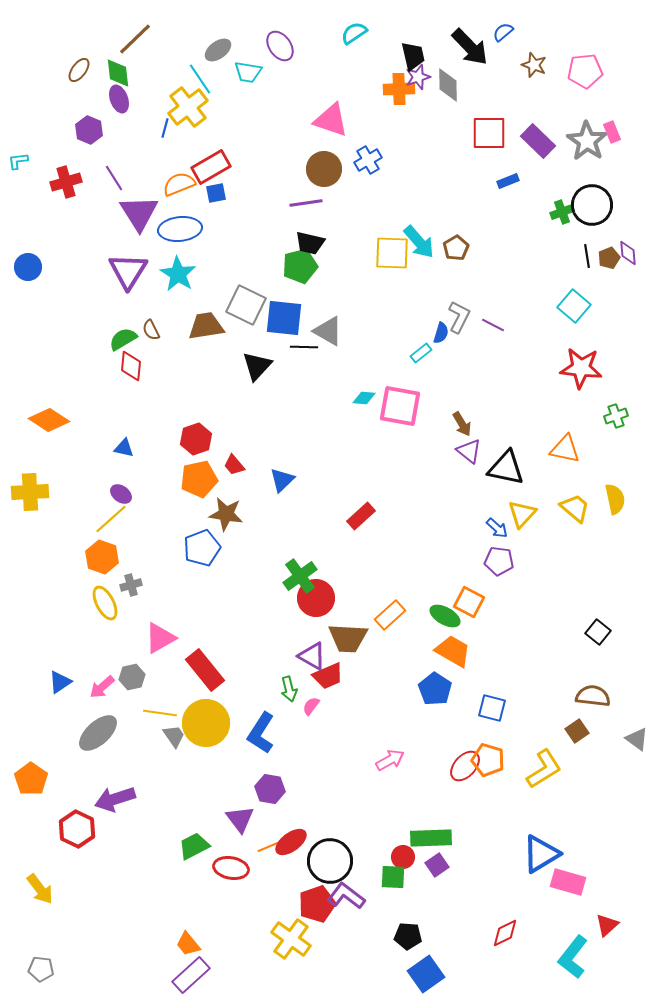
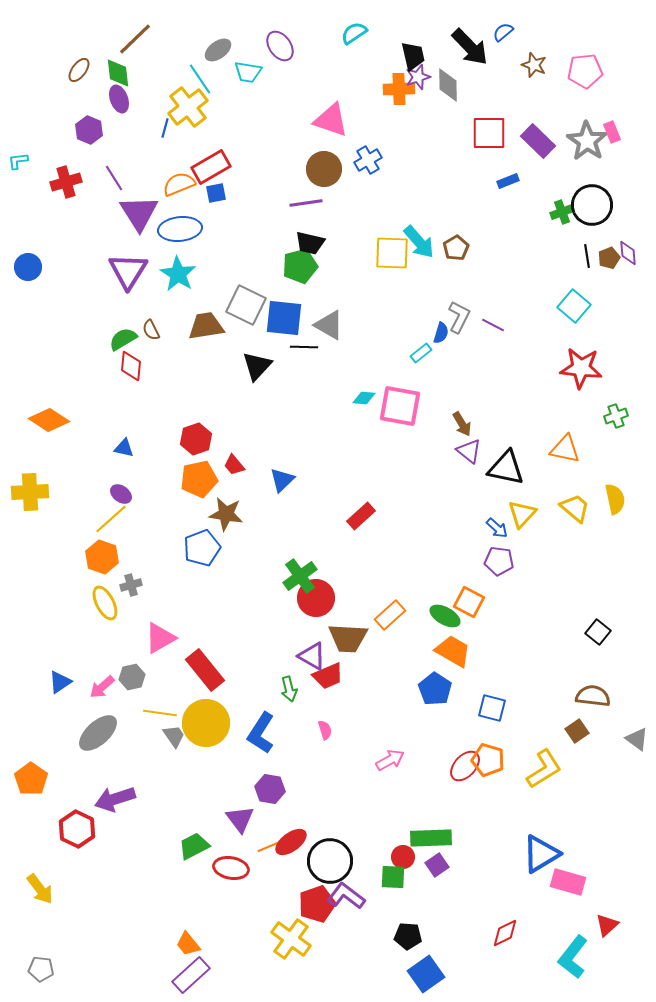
gray triangle at (328, 331): moved 1 px right, 6 px up
pink semicircle at (311, 706): moved 14 px right, 24 px down; rotated 126 degrees clockwise
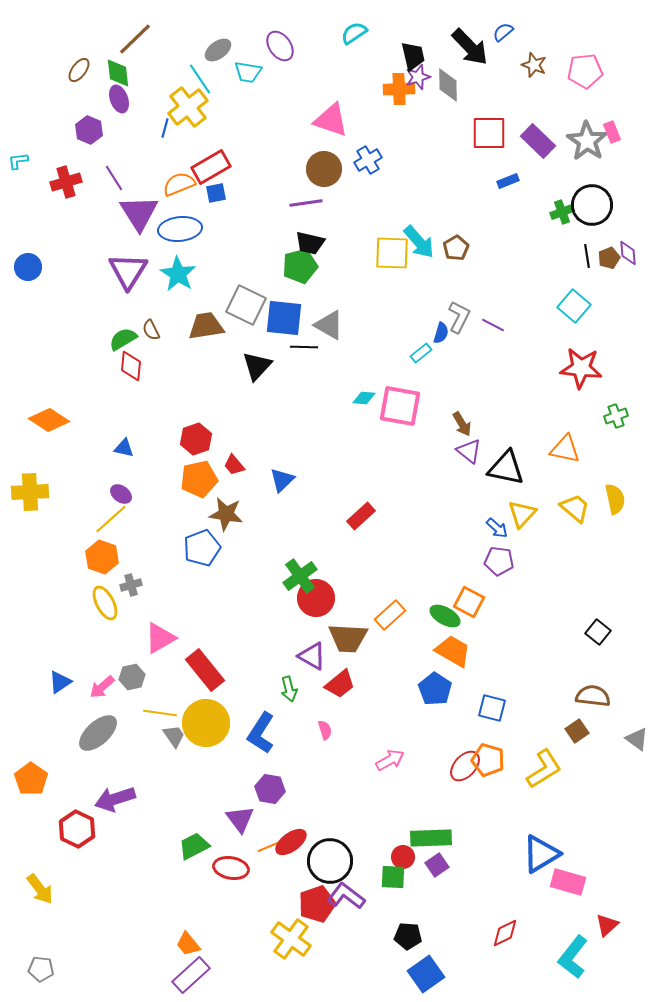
red trapezoid at (328, 676): moved 12 px right, 8 px down; rotated 16 degrees counterclockwise
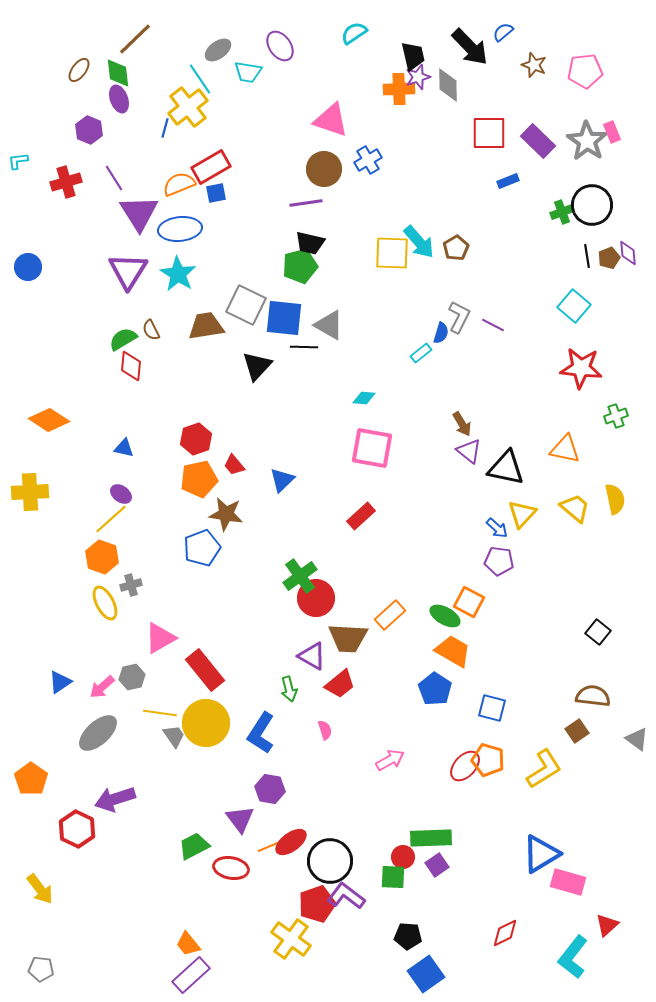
pink square at (400, 406): moved 28 px left, 42 px down
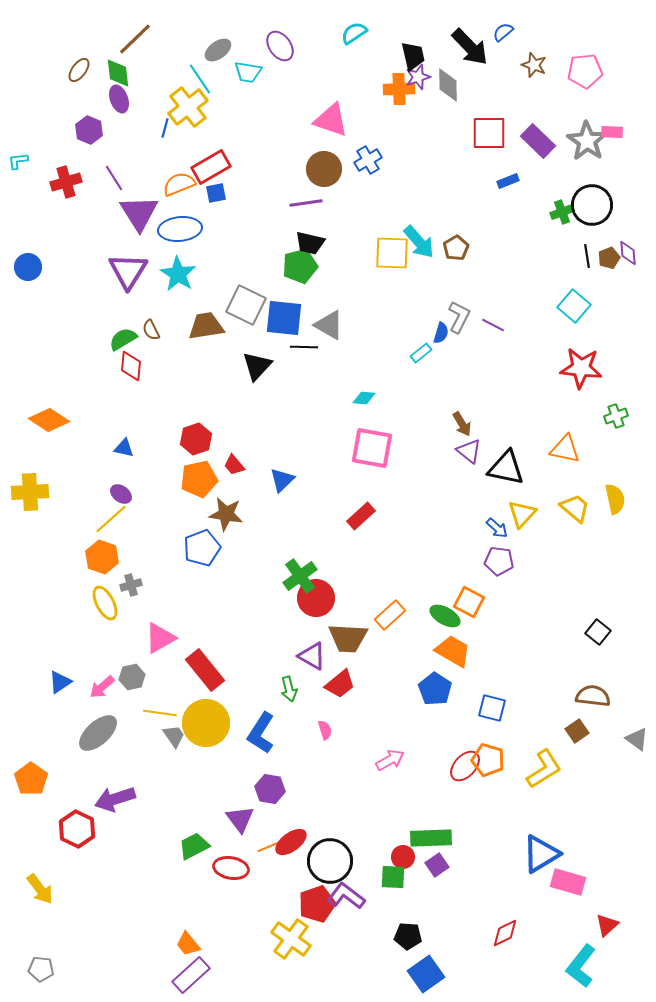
pink rectangle at (612, 132): rotated 65 degrees counterclockwise
cyan L-shape at (573, 957): moved 8 px right, 9 px down
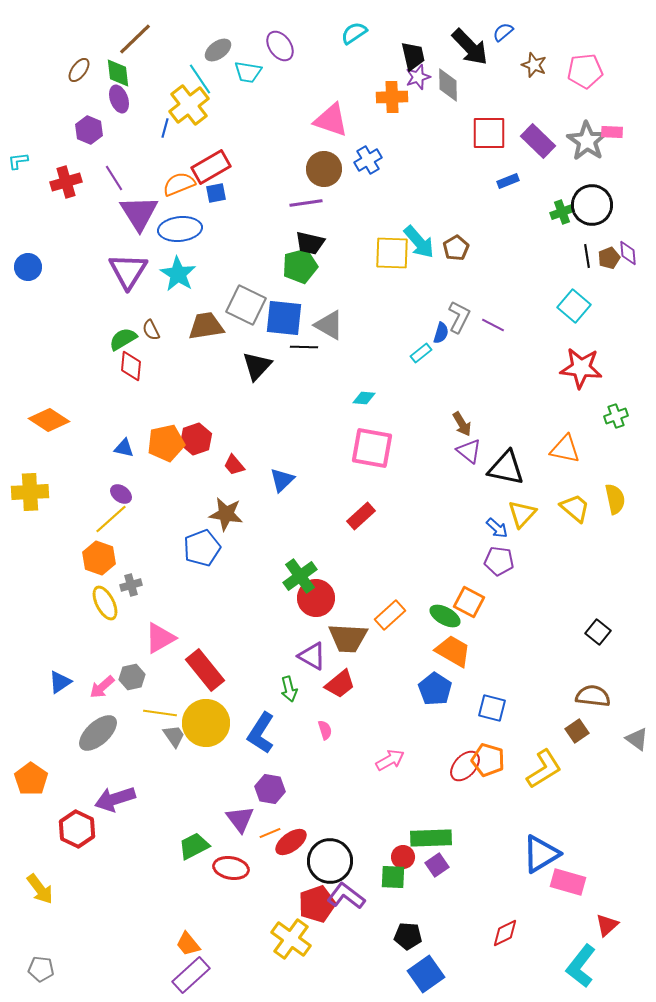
orange cross at (399, 89): moved 7 px left, 8 px down
yellow cross at (188, 107): moved 1 px right, 2 px up
orange pentagon at (199, 479): moved 33 px left, 36 px up
orange hexagon at (102, 557): moved 3 px left, 1 px down
orange line at (268, 847): moved 2 px right, 14 px up
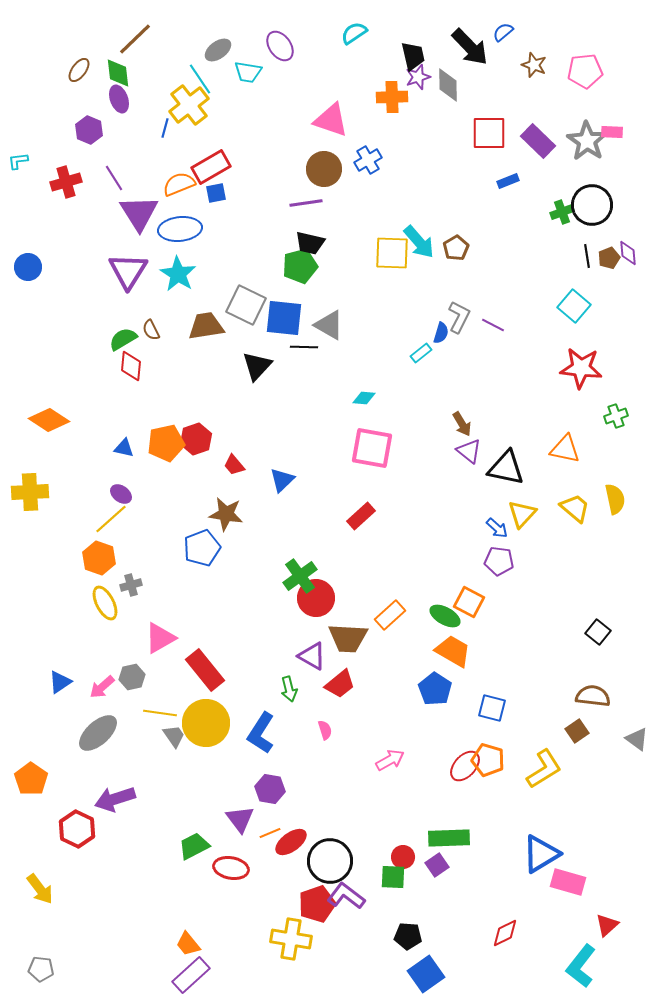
green rectangle at (431, 838): moved 18 px right
yellow cross at (291, 939): rotated 27 degrees counterclockwise
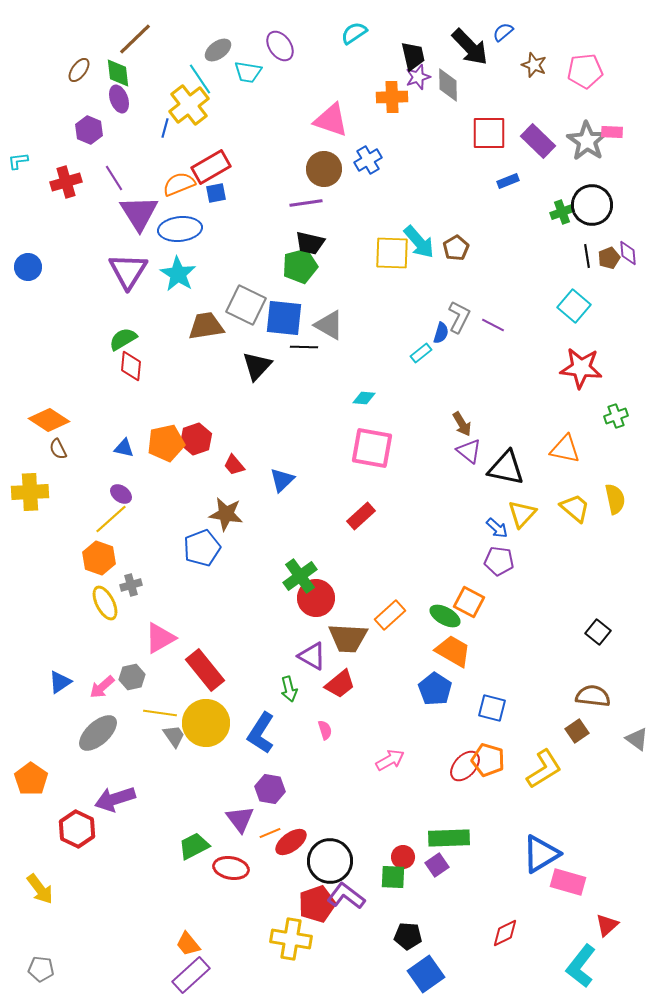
brown semicircle at (151, 330): moved 93 px left, 119 px down
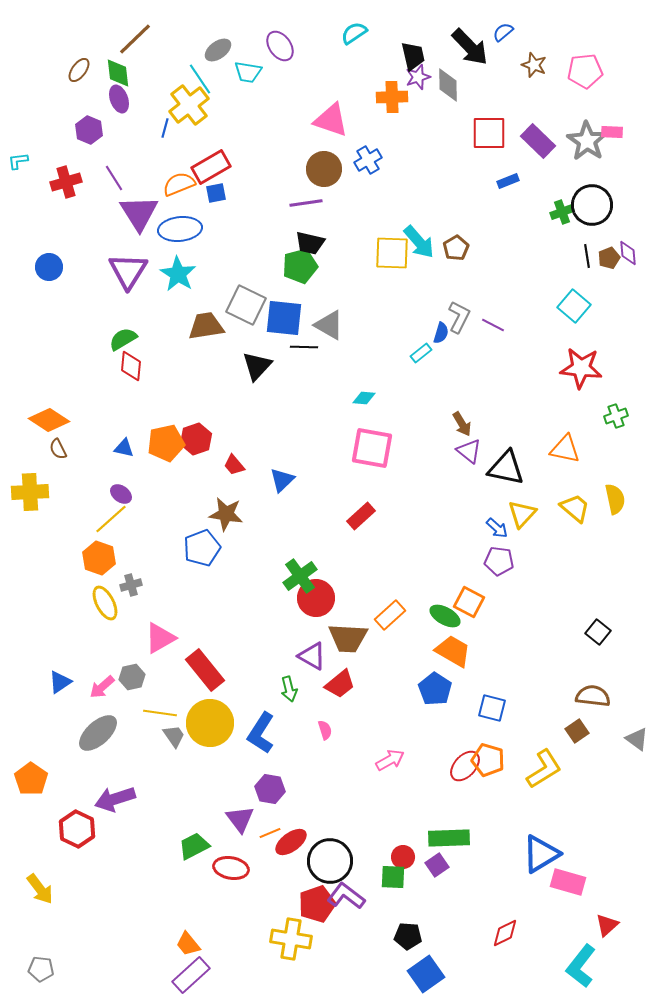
blue circle at (28, 267): moved 21 px right
yellow circle at (206, 723): moved 4 px right
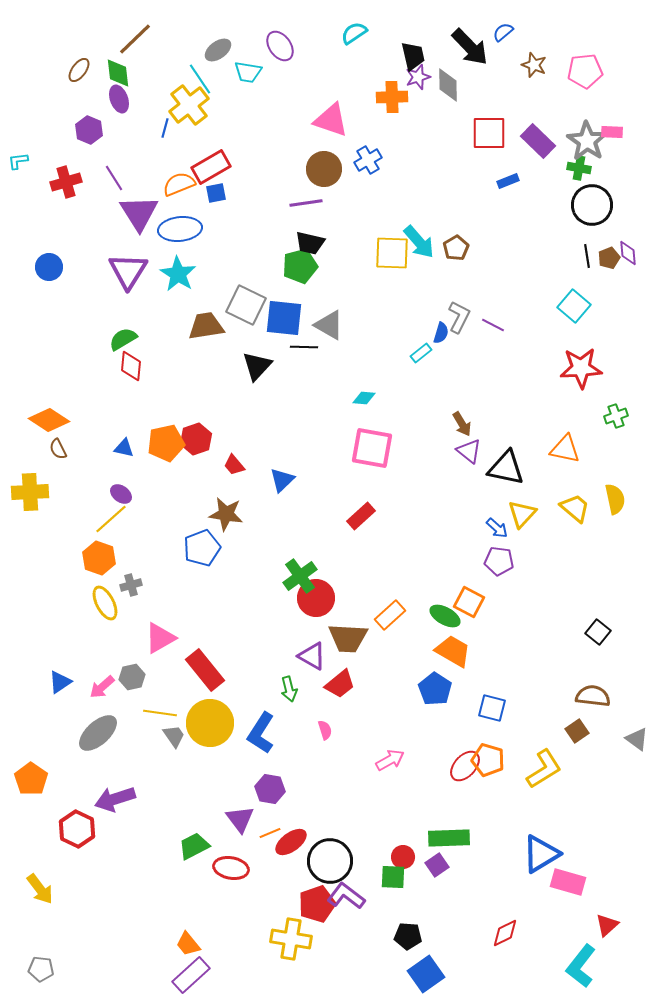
green cross at (562, 212): moved 17 px right, 44 px up; rotated 30 degrees clockwise
red star at (581, 368): rotated 9 degrees counterclockwise
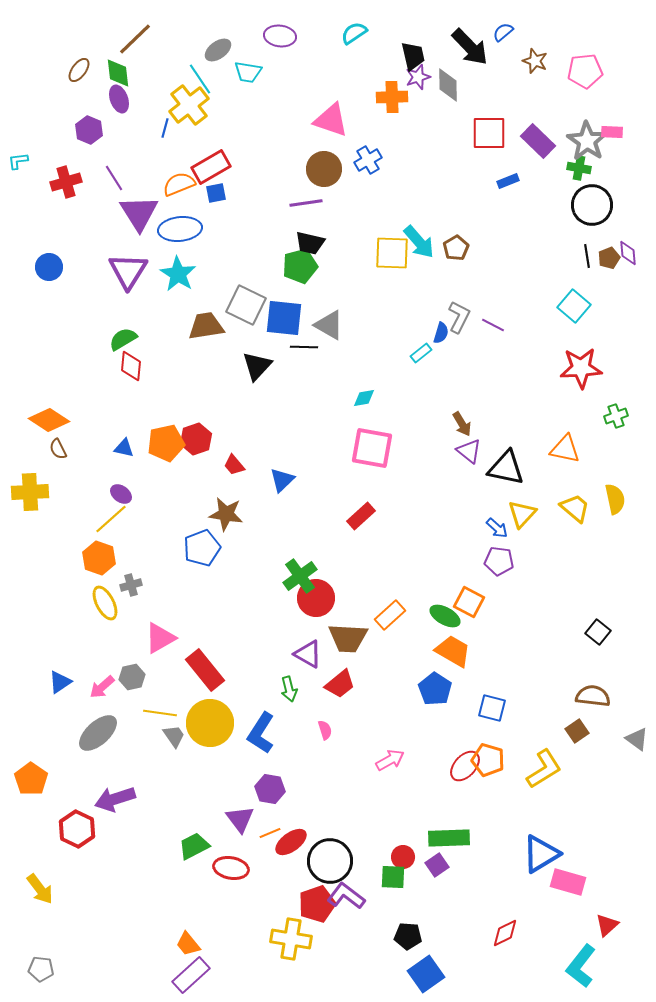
purple ellipse at (280, 46): moved 10 px up; rotated 48 degrees counterclockwise
brown star at (534, 65): moved 1 px right, 4 px up
cyan diamond at (364, 398): rotated 15 degrees counterclockwise
purple triangle at (312, 656): moved 4 px left, 2 px up
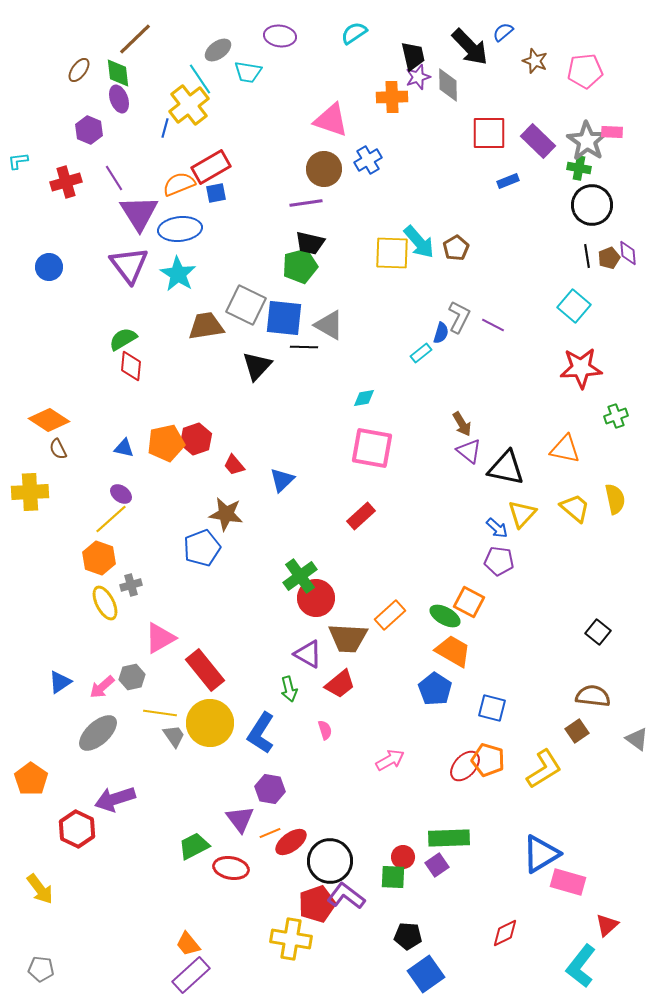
purple triangle at (128, 271): moved 1 px right, 6 px up; rotated 9 degrees counterclockwise
